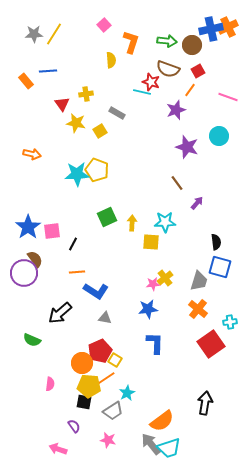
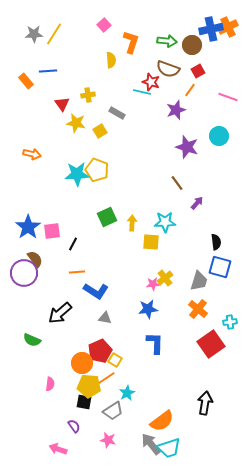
yellow cross at (86, 94): moved 2 px right, 1 px down
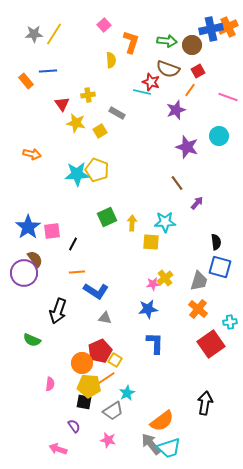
black arrow at (60, 313): moved 2 px left, 2 px up; rotated 30 degrees counterclockwise
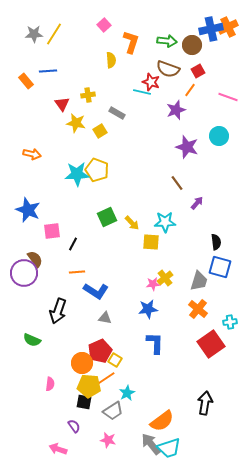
yellow arrow at (132, 223): rotated 133 degrees clockwise
blue star at (28, 227): moved 17 px up; rotated 15 degrees counterclockwise
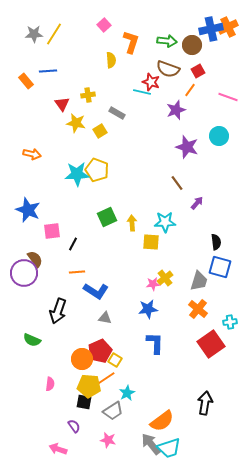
yellow arrow at (132, 223): rotated 140 degrees counterclockwise
orange circle at (82, 363): moved 4 px up
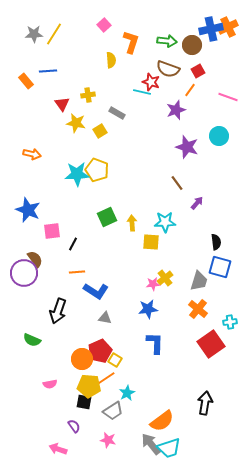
pink semicircle at (50, 384): rotated 72 degrees clockwise
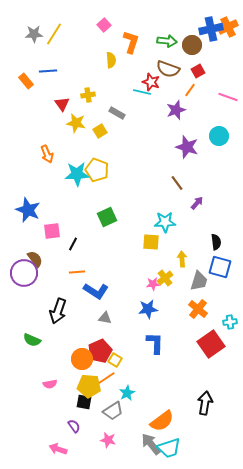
orange arrow at (32, 154): moved 15 px right; rotated 54 degrees clockwise
yellow arrow at (132, 223): moved 50 px right, 36 px down
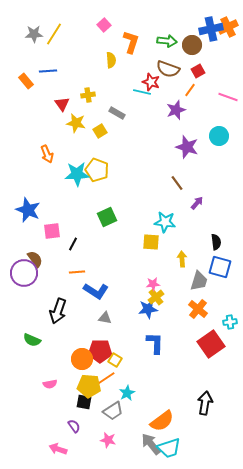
cyan star at (165, 222): rotated 10 degrees clockwise
yellow cross at (165, 278): moved 9 px left, 19 px down
red pentagon at (100, 351): rotated 25 degrees clockwise
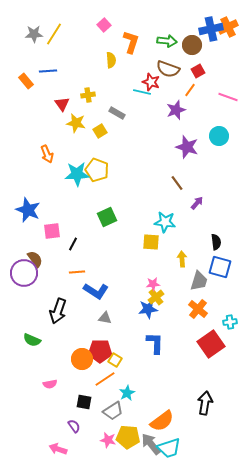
yellow pentagon at (89, 386): moved 39 px right, 51 px down
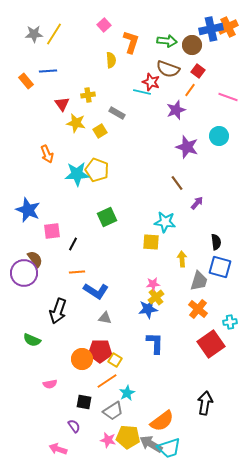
red square at (198, 71): rotated 24 degrees counterclockwise
orange line at (105, 379): moved 2 px right, 2 px down
gray arrow at (151, 444): rotated 20 degrees counterclockwise
